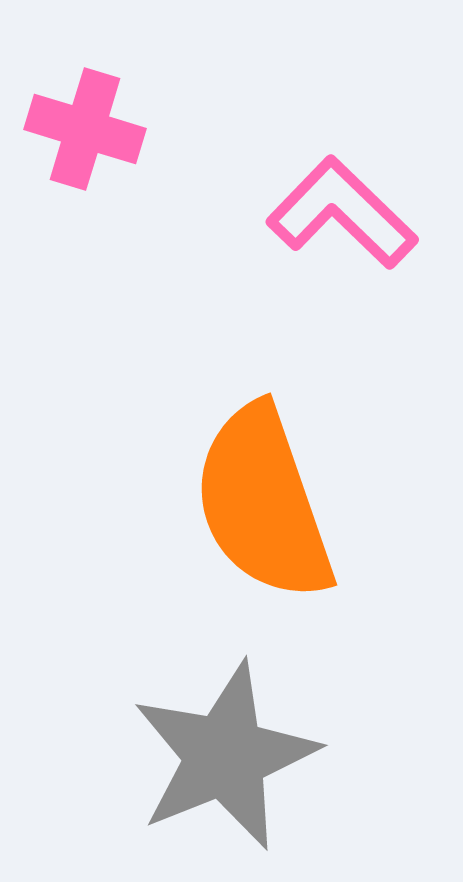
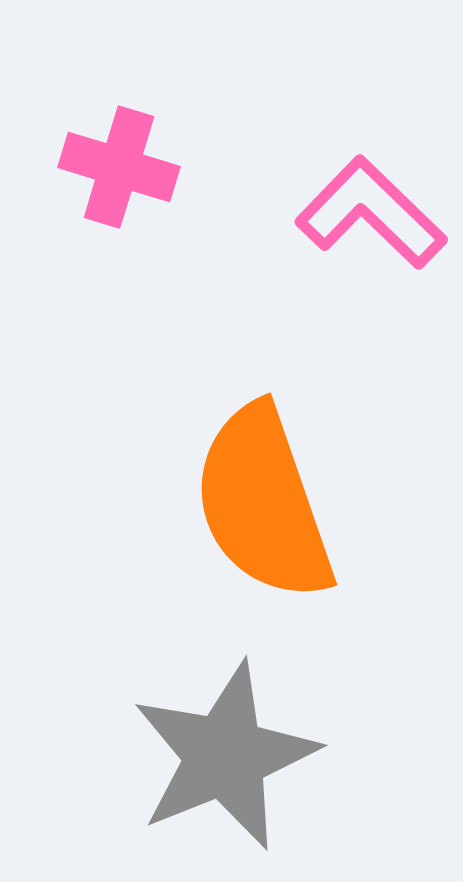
pink cross: moved 34 px right, 38 px down
pink L-shape: moved 29 px right
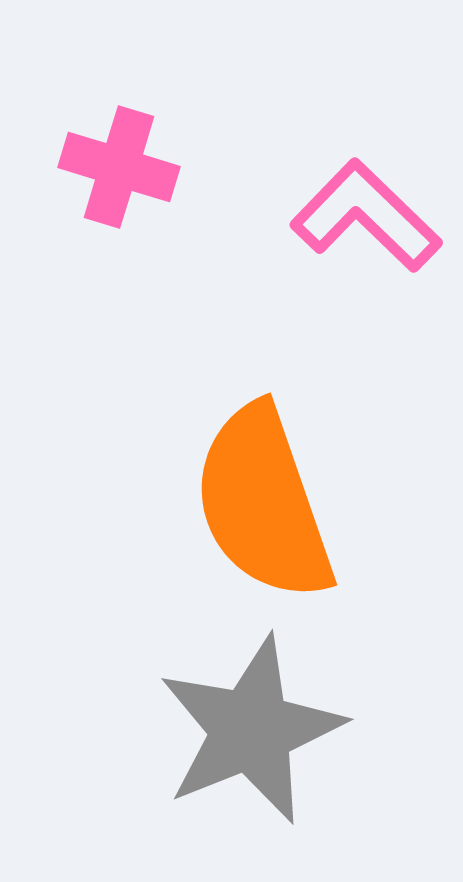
pink L-shape: moved 5 px left, 3 px down
gray star: moved 26 px right, 26 px up
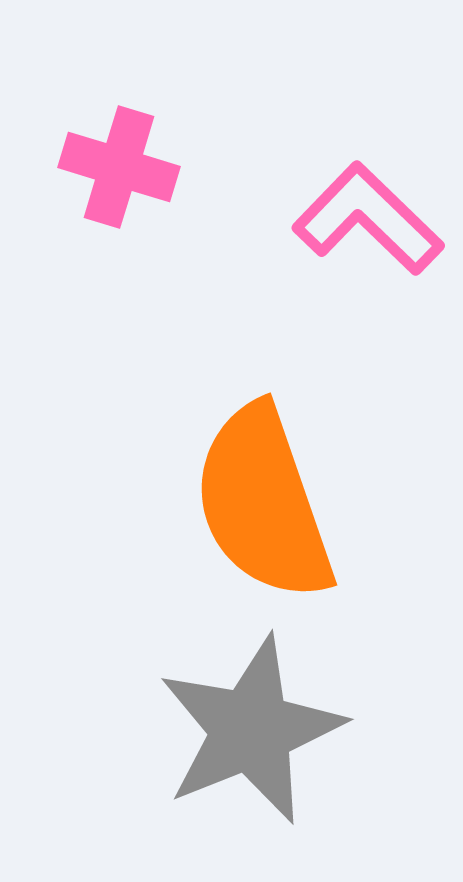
pink L-shape: moved 2 px right, 3 px down
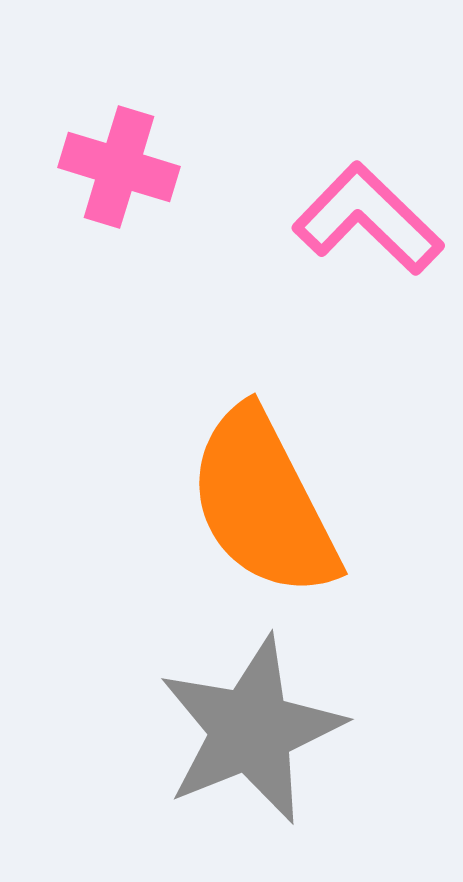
orange semicircle: rotated 8 degrees counterclockwise
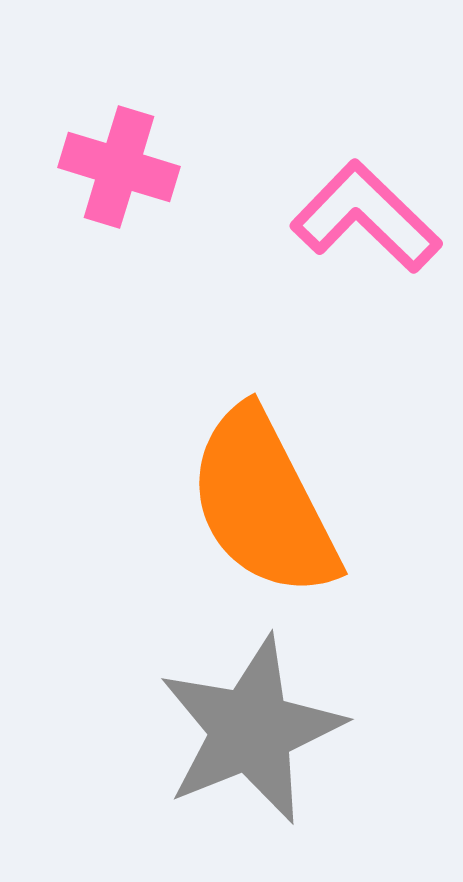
pink L-shape: moved 2 px left, 2 px up
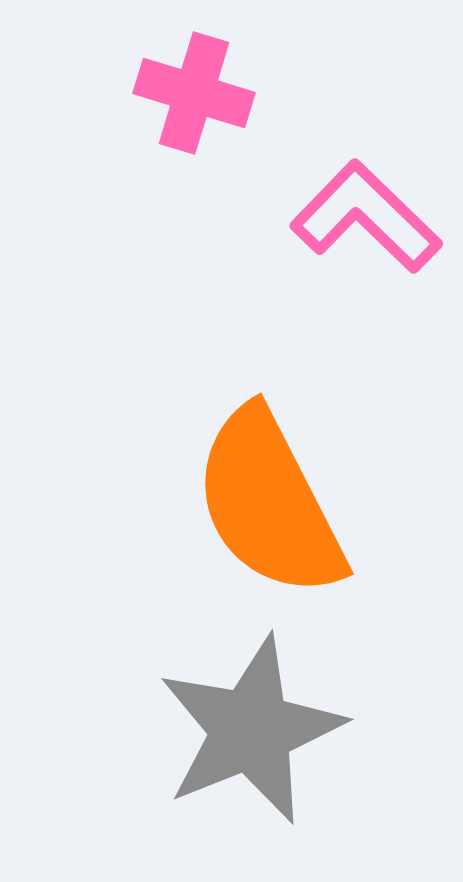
pink cross: moved 75 px right, 74 px up
orange semicircle: moved 6 px right
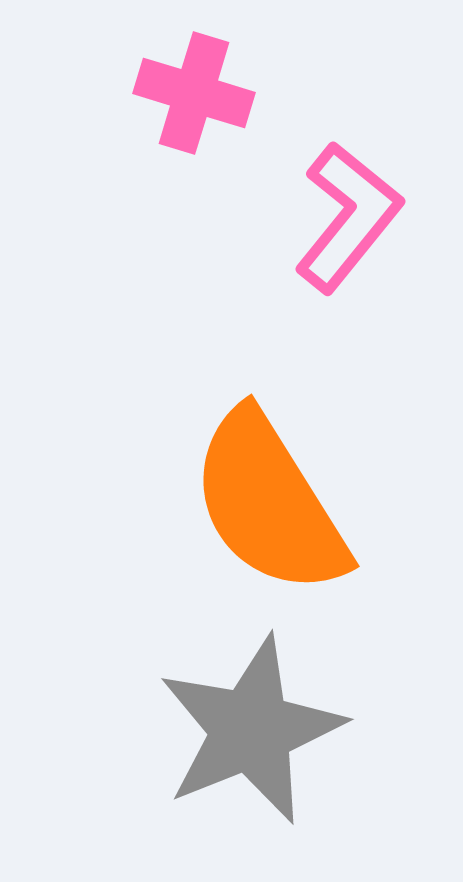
pink L-shape: moved 18 px left; rotated 85 degrees clockwise
orange semicircle: rotated 5 degrees counterclockwise
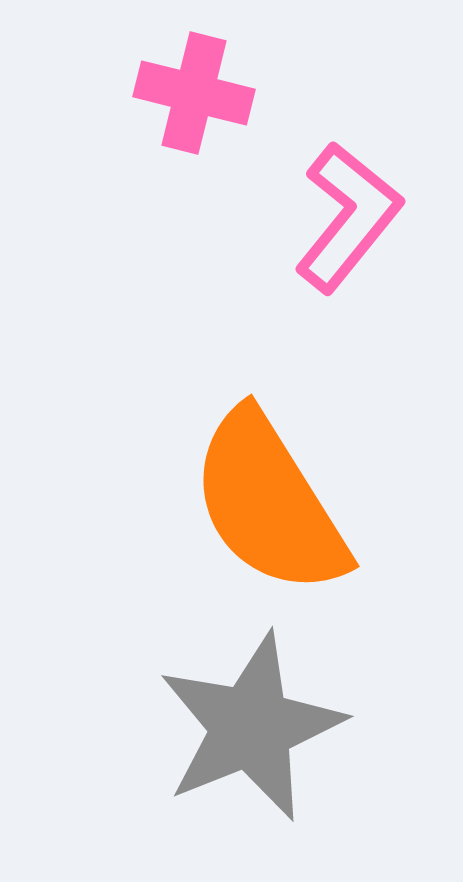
pink cross: rotated 3 degrees counterclockwise
gray star: moved 3 px up
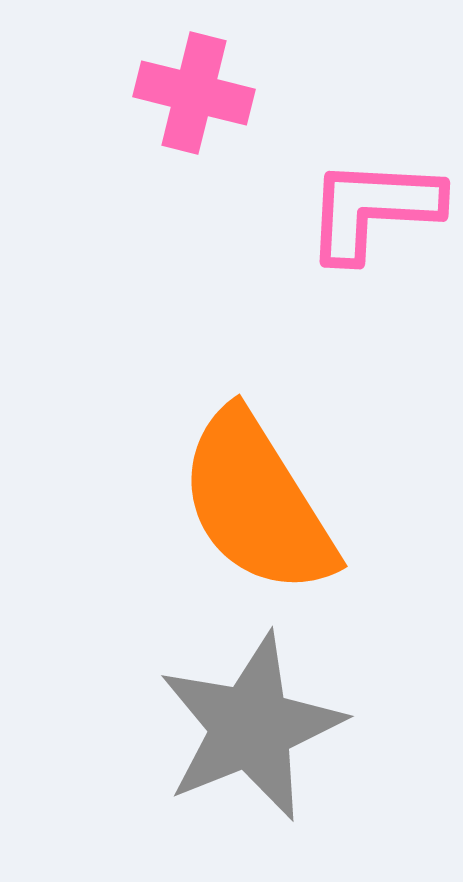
pink L-shape: moved 25 px right, 8 px up; rotated 126 degrees counterclockwise
orange semicircle: moved 12 px left
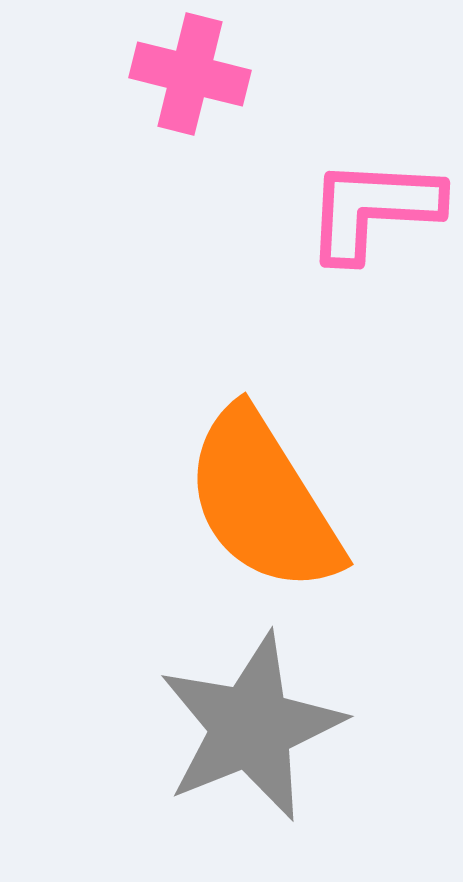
pink cross: moved 4 px left, 19 px up
orange semicircle: moved 6 px right, 2 px up
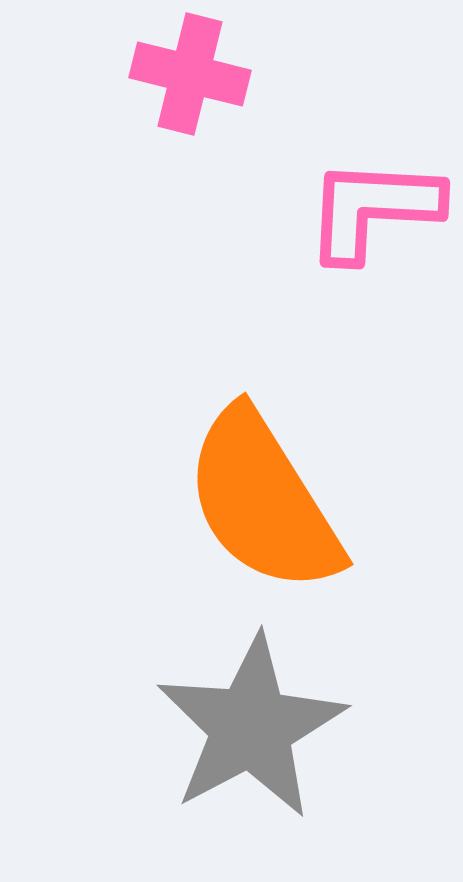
gray star: rotated 6 degrees counterclockwise
